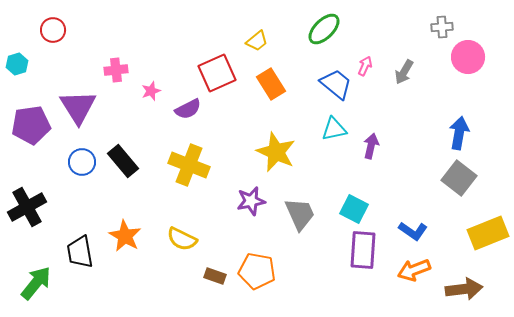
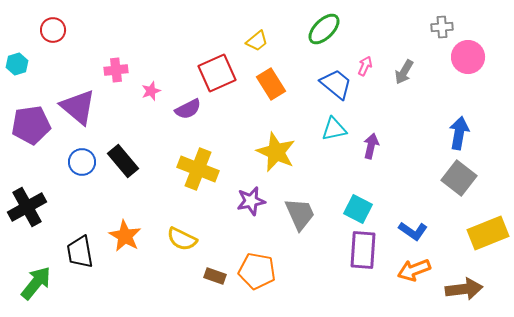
purple triangle: rotated 18 degrees counterclockwise
yellow cross: moved 9 px right, 4 px down
cyan square: moved 4 px right
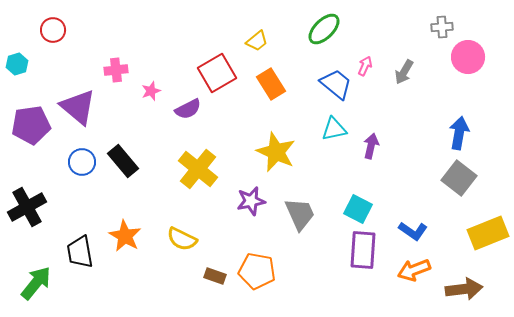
red square: rotated 6 degrees counterclockwise
yellow cross: rotated 18 degrees clockwise
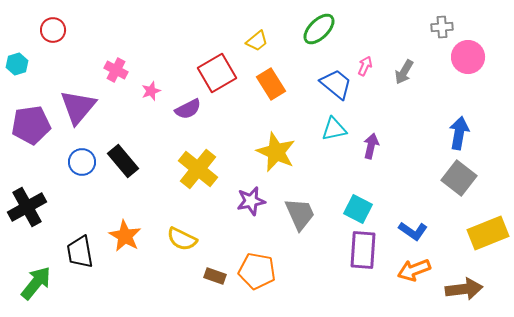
green ellipse: moved 5 px left
pink cross: rotated 35 degrees clockwise
purple triangle: rotated 30 degrees clockwise
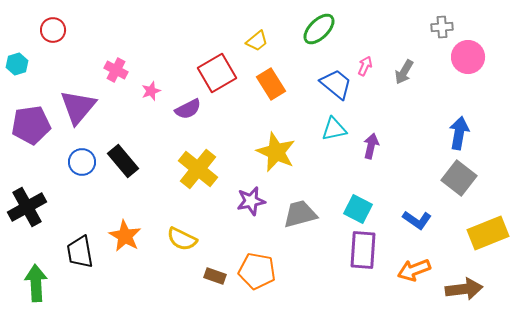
gray trapezoid: rotated 81 degrees counterclockwise
blue L-shape: moved 4 px right, 11 px up
green arrow: rotated 42 degrees counterclockwise
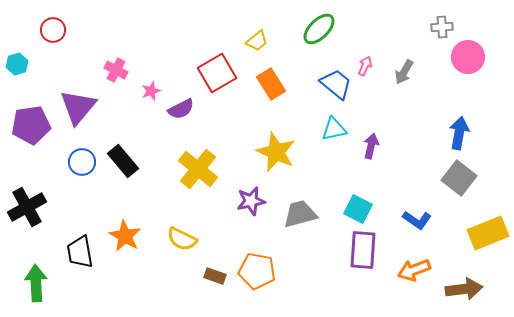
purple semicircle: moved 7 px left
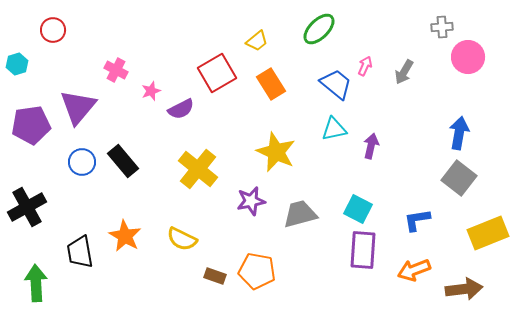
blue L-shape: rotated 136 degrees clockwise
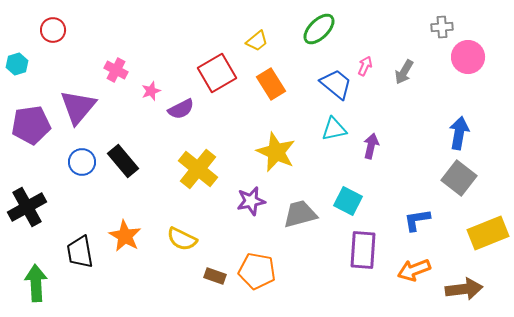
cyan square: moved 10 px left, 8 px up
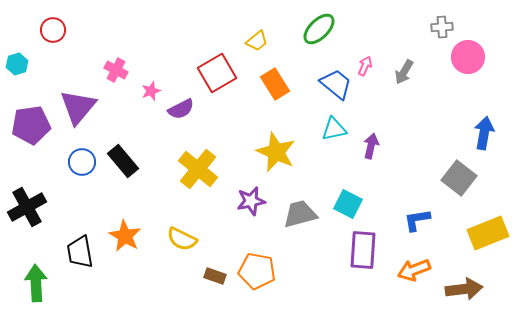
orange rectangle: moved 4 px right
blue arrow: moved 25 px right
cyan square: moved 3 px down
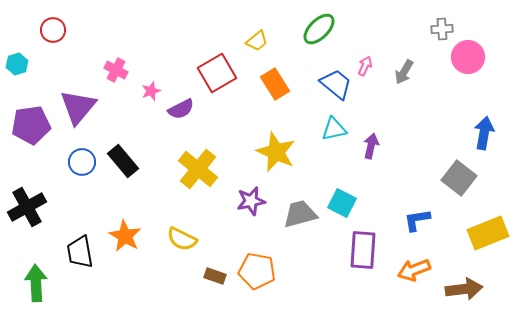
gray cross: moved 2 px down
cyan square: moved 6 px left, 1 px up
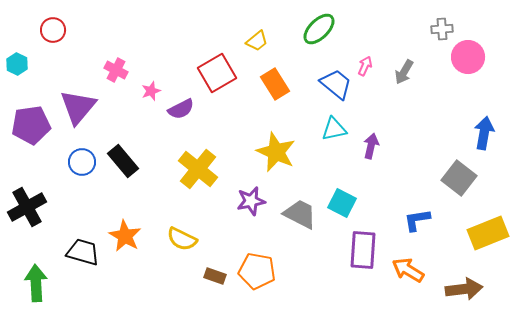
cyan hexagon: rotated 15 degrees counterclockwise
gray trapezoid: rotated 42 degrees clockwise
black trapezoid: moved 3 px right; rotated 116 degrees clockwise
orange arrow: moved 6 px left; rotated 52 degrees clockwise
